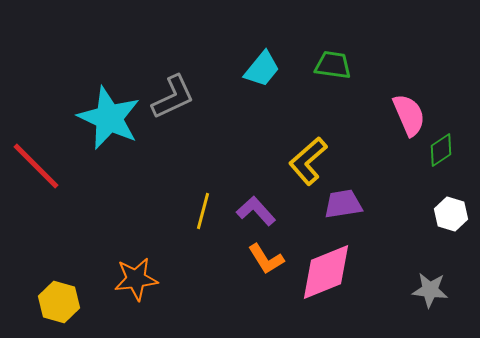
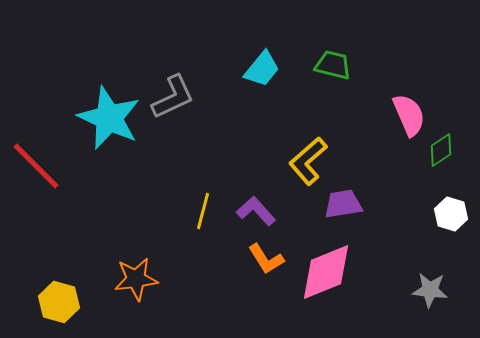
green trapezoid: rotated 6 degrees clockwise
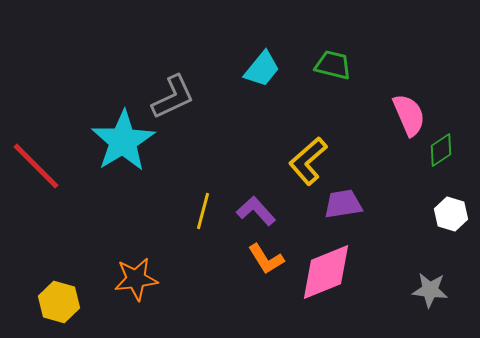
cyan star: moved 14 px right, 23 px down; rotated 16 degrees clockwise
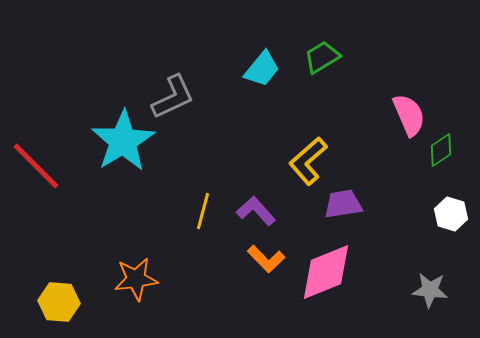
green trapezoid: moved 11 px left, 8 px up; rotated 45 degrees counterclockwise
orange L-shape: rotated 12 degrees counterclockwise
yellow hexagon: rotated 12 degrees counterclockwise
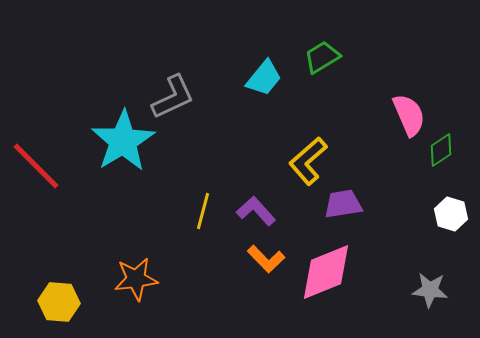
cyan trapezoid: moved 2 px right, 9 px down
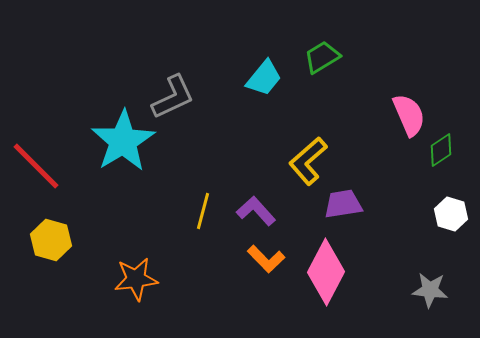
pink diamond: rotated 40 degrees counterclockwise
yellow hexagon: moved 8 px left, 62 px up; rotated 12 degrees clockwise
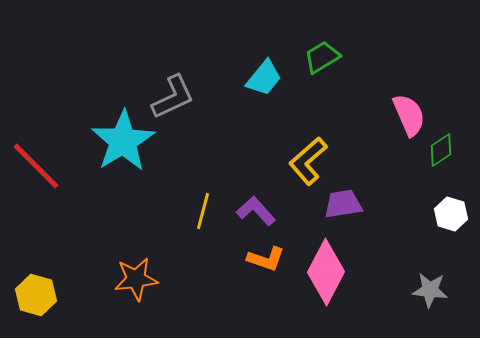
yellow hexagon: moved 15 px left, 55 px down
orange L-shape: rotated 27 degrees counterclockwise
